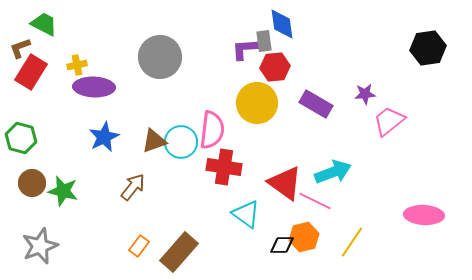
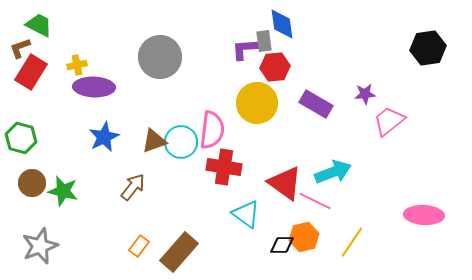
green trapezoid: moved 5 px left, 1 px down
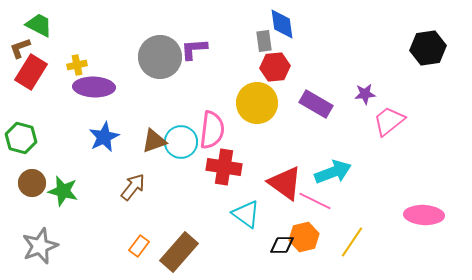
purple L-shape: moved 51 px left
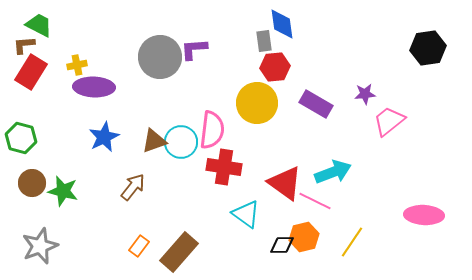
brown L-shape: moved 4 px right, 3 px up; rotated 15 degrees clockwise
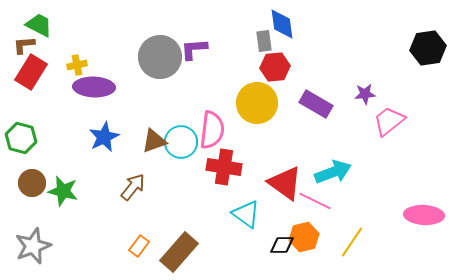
gray star: moved 7 px left
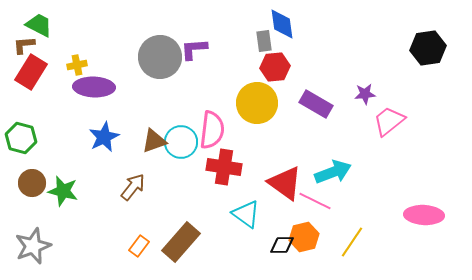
brown rectangle: moved 2 px right, 10 px up
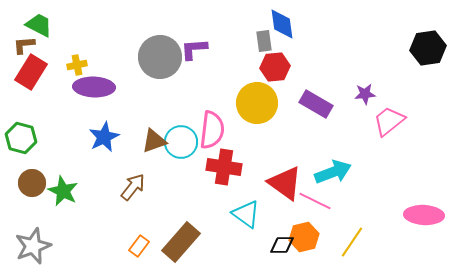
green star: rotated 12 degrees clockwise
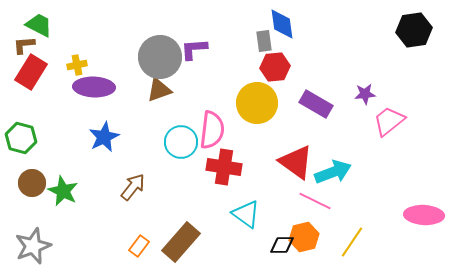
black hexagon: moved 14 px left, 18 px up
brown triangle: moved 5 px right, 51 px up
red triangle: moved 11 px right, 21 px up
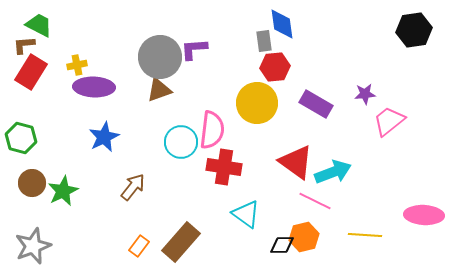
green star: rotated 20 degrees clockwise
yellow line: moved 13 px right, 7 px up; rotated 60 degrees clockwise
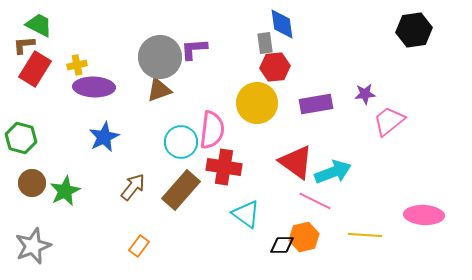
gray rectangle: moved 1 px right, 2 px down
red rectangle: moved 4 px right, 3 px up
purple rectangle: rotated 40 degrees counterclockwise
green star: moved 2 px right
brown rectangle: moved 52 px up
